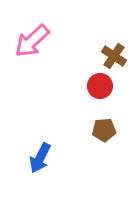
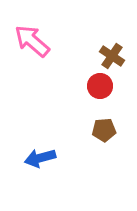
pink arrow: rotated 84 degrees clockwise
brown cross: moved 2 px left
blue arrow: rotated 48 degrees clockwise
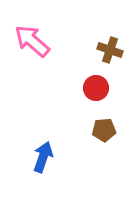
brown cross: moved 2 px left, 6 px up; rotated 15 degrees counterclockwise
red circle: moved 4 px left, 2 px down
blue arrow: moved 3 px right, 1 px up; rotated 124 degrees clockwise
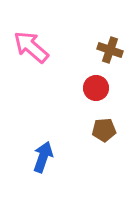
pink arrow: moved 1 px left, 6 px down
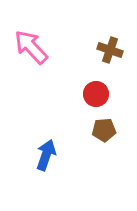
pink arrow: rotated 6 degrees clockwise
red circle: moved 6 px down
blue arrow: moved 3 px right, 2 px up
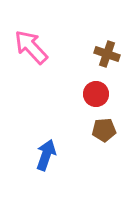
brown cross: moved 3 px left, 4 px down
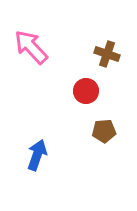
red circle: moved 10 px left, 3 px up
brown pentagon: moved 1 px down
blue arrow: moved 9 px left
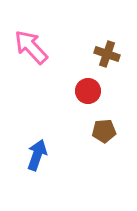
red circle: moved 2 px right
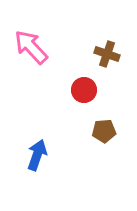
red circle: moved 4 px left, 1 px up
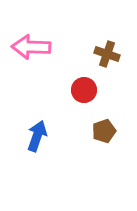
pink arrow: rotated 45 degrees counterclockwise
brown pentagon: rotated 15 degrees counterclockwise
blue arrow: moved 19 px up
